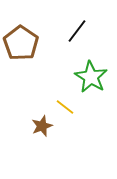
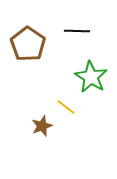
black line: rotated 55 degrees clockwise
brown pentagon: moved 7 px right, 1 px down
yellow line: moved 1 px right
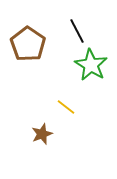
black line: rotated 60 degrees clockwise
green star: moved 12 px up
brown star: moved 8 px down
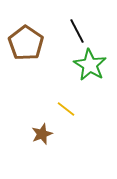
brown pentagon: moved 2 px left, 1 px up
green star: moved 1 px left
yellow line: moved 2 px down
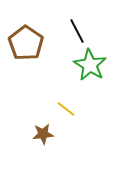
brown star: moved 1 px right; rotated 15 degrees clockwise
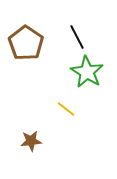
black line: moved 6 px down
green star: moved 3 px left, 7 px down
brown star: moved 12 px left, 7 px down
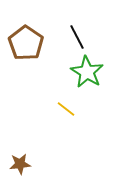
brown star: moved 11 px left, 23 px down
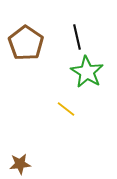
black line: rotated 15 degrees clockwise
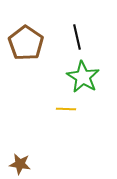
green star: moved 4 px left, 5 px down
yellow line: rotated 36 degrees counterclockwise
brown star: rotated 15 degrees clockwise
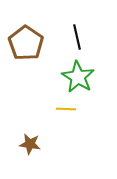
green star: moved 5 px left
brown star: moved 10 px right, 20 px up
